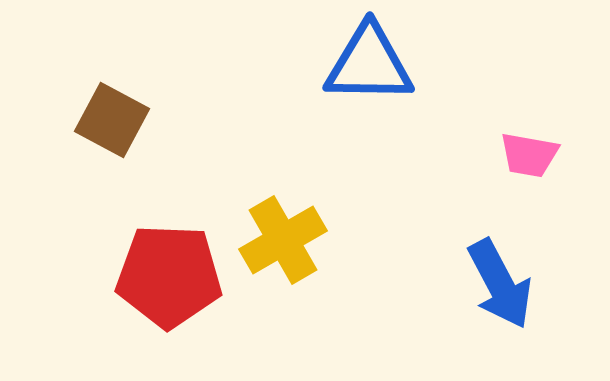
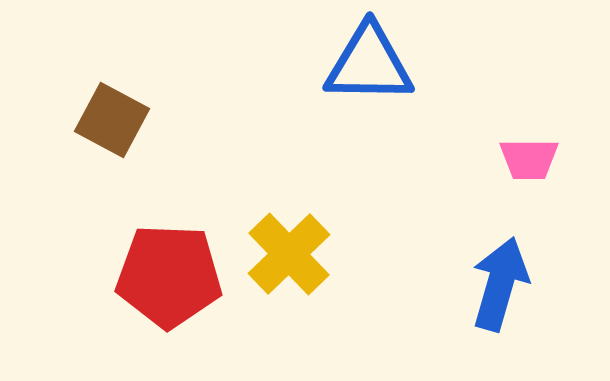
pink trapezoid: moved 4 px down; rotated 10 degrees counterclockwise
yellow cross: moved 6 px right, 14 px down; rotated 14 degrees counterclockwise
blue arrow: rotated 136 degrees counterclockwise
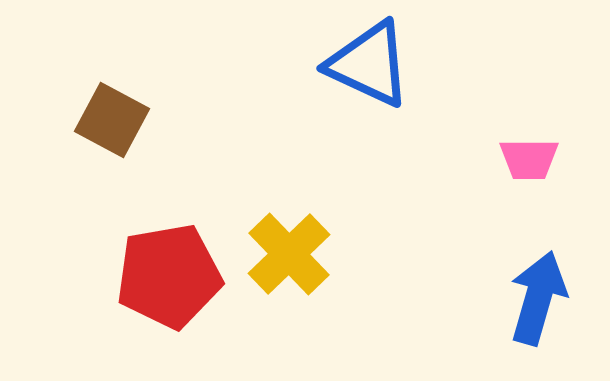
blue triangle: rotated 24 degrees clockwise
red pentagon: rotated 12 degrees counterclockwise
blue arrow: moved 38 px right, 14 px down
